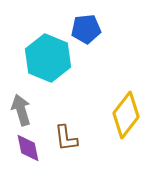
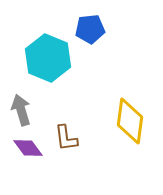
blue pentagon: moved 4 px right
yellow diamond: moved 4 px right, 6 px down; rotated 30 degrees counterclockwise
purple diamond: rotated 24 degrees counterclockwise
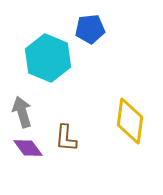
gray arrow: moved 1 px right, 2 px down
brown L-shape: rotated 12 degrees clockwise
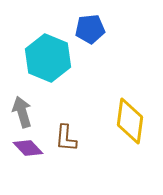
purple diamond: rotated 8 degrees counterclockwise
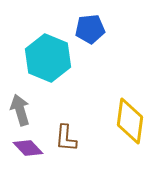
gray arrow: moved 2 px left, 2 px up
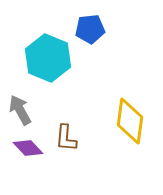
gray arrow: rotated 12 degrees counterclockwise
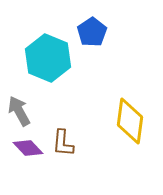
blue pentagon: moved 2 px right, 3 px down; rotated 28 degrees counterclockwise
gray arrow: moved 1 px left, 1 px down
brown L-shape: moved 3 px left, 5 px down
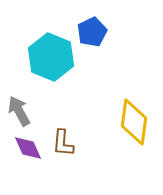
blue pentagon: rotated 8 degrees clockwise
cyan hexagon: moved 3 px right, 1 px up
yellow diamond: moved 4 px right, 1 px down
purple diamond: rotated 20 degrees clockwise
